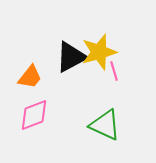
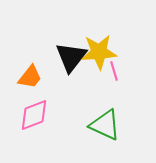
yellow star: rotated 12 degrees clockwise
black triangle: rotated 24 degrees counterclockwise
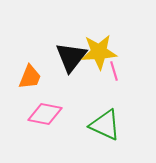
orange trapezoid: rotated 16 degrees counterclockwise
pink diamond: moved 11 px right, 1 px up; rotated 32 degrees clockwise
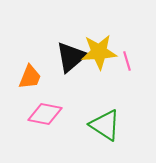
black triangle: rotated 12 degrees clockwise
pink line: moved 13 px right, 10 px up
green triangle: rotated 8 degrees clockwise
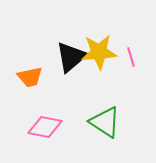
pink line: moved 4 px right, 4 px up
orange trapezoid: rotated 56 degrees clockwise
pink diamond: moved 13 px down
green triangle: moved 3 px up
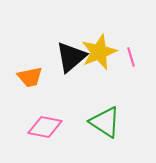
yellow star: rotated 18 degrees counterclockwise
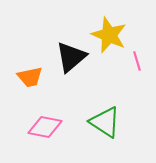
yellow star: moved 10 px right, 17 px up; rotated 27 degrees counterclockwise
pink line: moved 6 px right, 4 px down
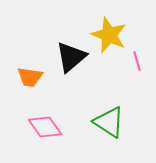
orange trapezoid: rotated 20 degrees clockwise
green triangle: moved 4 px right
pink diamond: rotated 44 degrees clockwise
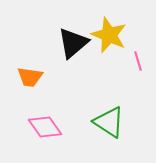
black triangle: moved 2 px right, 14 px up
pink line: moved 1 px right
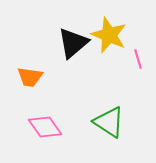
pink line: moved 2 px up
